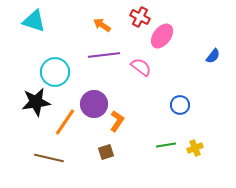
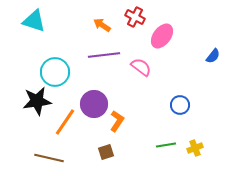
red cross: moved 5 px left
black star: moved 1 px right, 1 px up
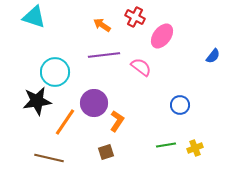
cyan triangle: moved 4 px up
purple circle: moved 1 px up
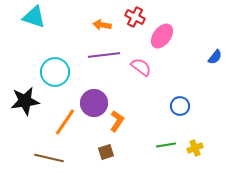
orange arrow: rotated 24 degrees counterclockwise
blue semicircle: moved 2 px right, 1 px down
black star: moved 12 px left
blue circle: moved 1 px down
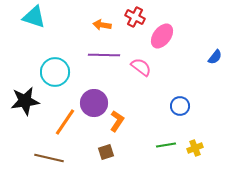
purple line: rotated 8 degrees clockwise
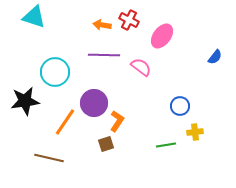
red cross: moved 6 px left, 3 px down
yellow cross: moved 16 px up; rotated 14 degrees clockwise
brown square: moved 8 px up
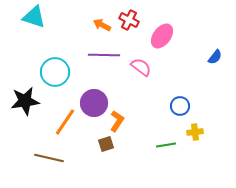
orange arrow: rotated 18 degrees clockwise
